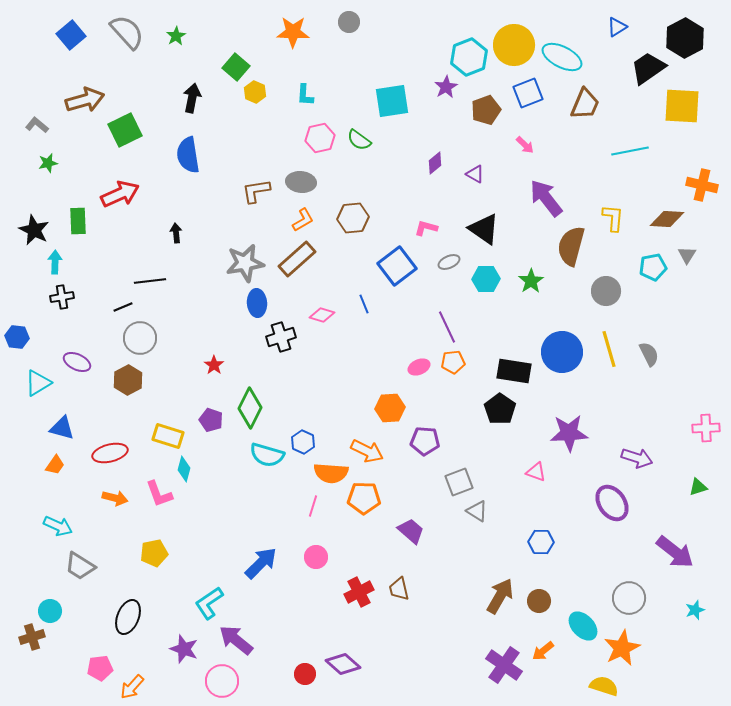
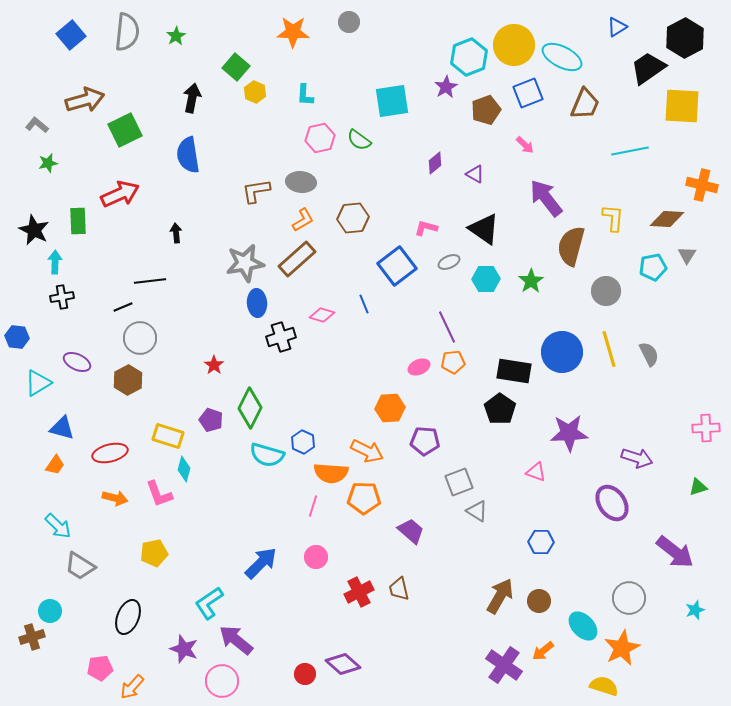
gray semicircle at (127, 32): rotated 48 degrees clockwise
cyan arrow at (58, 526): rotated 20 degrees clockwise
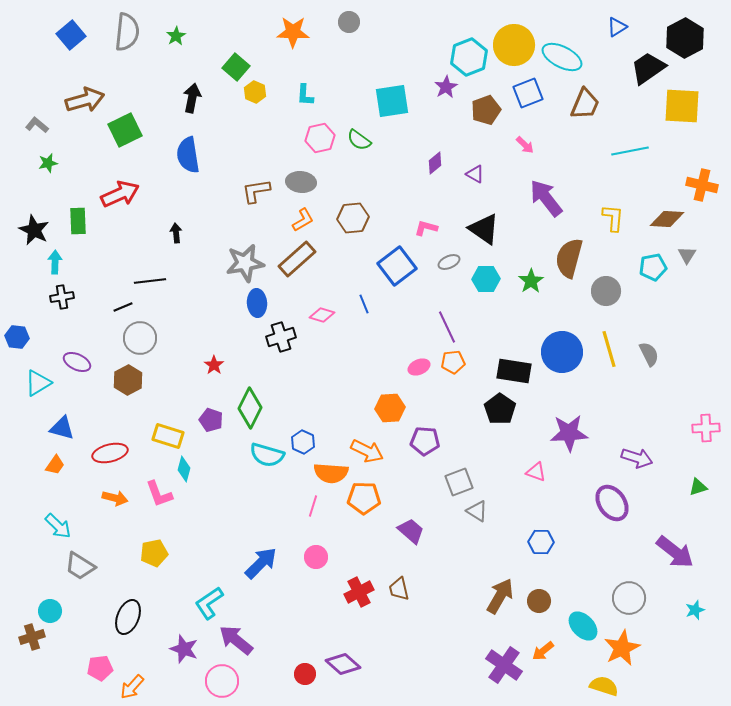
brown semicircle at (571, 246): moved 2 px left, 12 px down
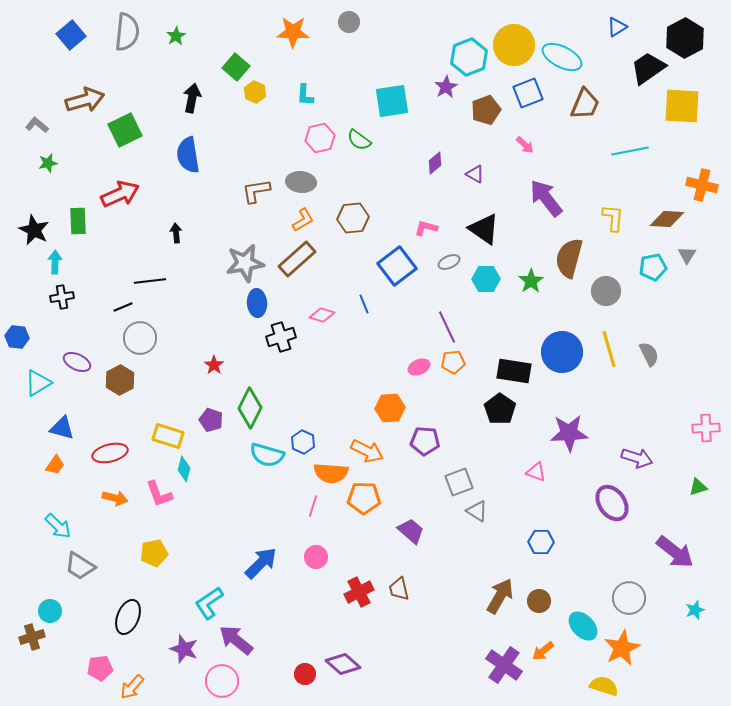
brown hexagon at (128, 380): moved 8 px left
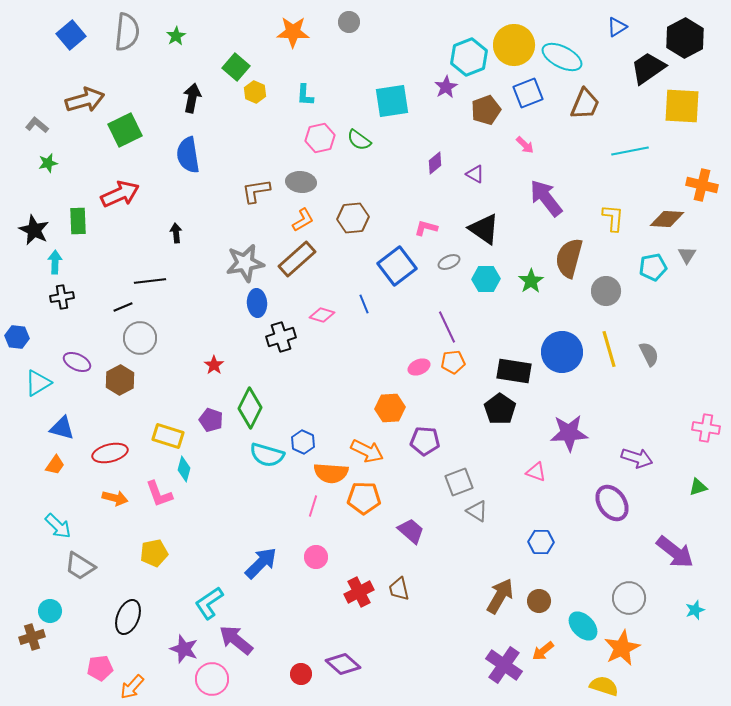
pink cross at (706, 428): rotated 12 degrees clockwise
red circle at (305, 674): moved 4 px left
pink circle at (222, 681): moved 10 px left, 2 px up
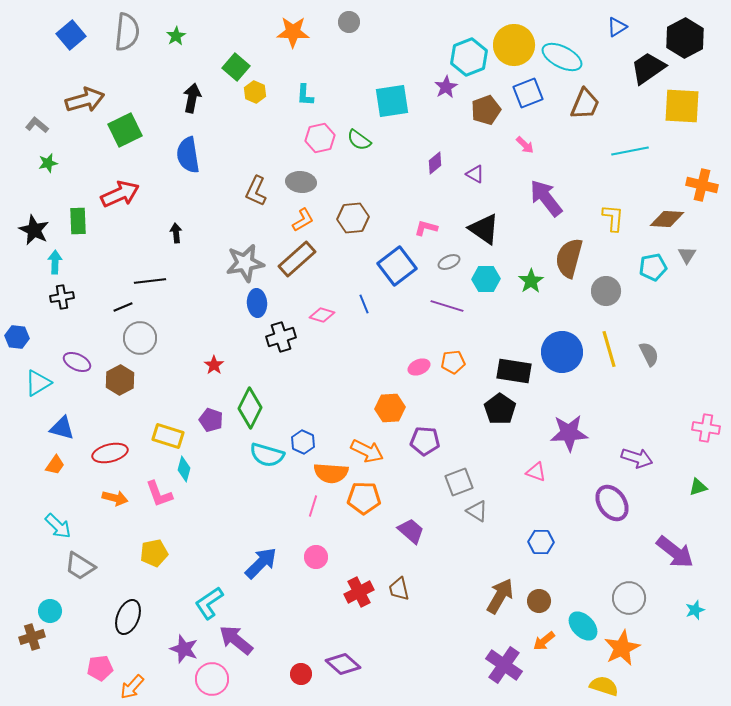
brown L-shape at (256, 191): rotated 56 degrees counterclockwise
purple line at (447, 327): moved 21 px up; rotated 48 degrees counterclockwise
orange arrow at (543, 651): moved 1 px right, 10 px up
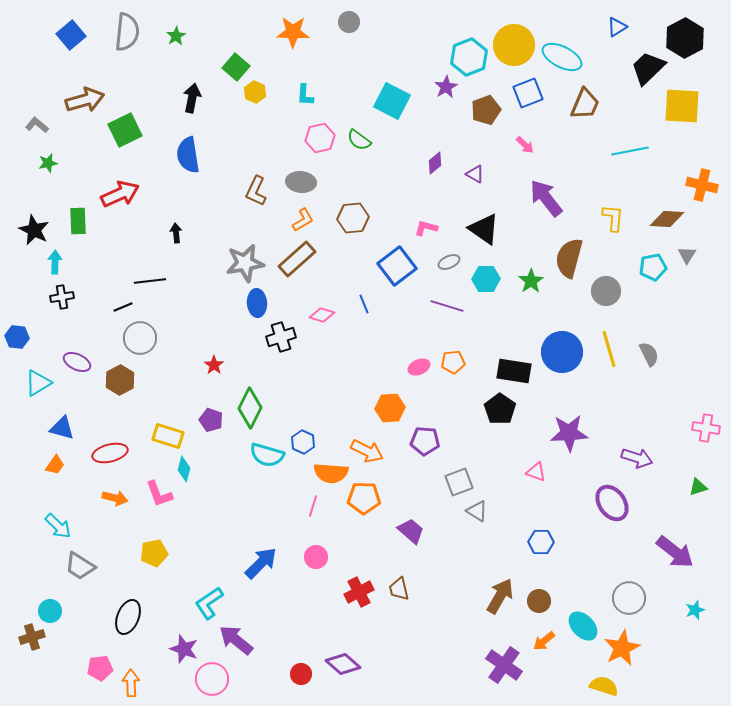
black trapezoid at (648, 68): rotated 9 degrees counterclockwise
cyan square at (392, 101): rotated 36 degrees clockwise
orange arrow at (132, 687): moved 1 px left, 4 px up; rotated 136 degrees clockwise
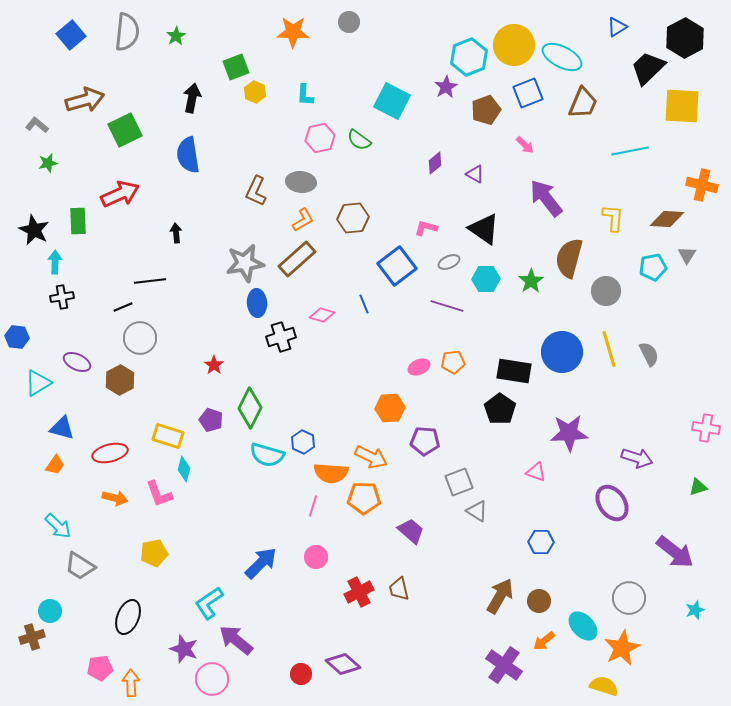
green square at (236, 67): rotated 28 degrees clockwise
brown trapezoid at (585, 104): moved 2 px left, 1 px up
orange arrow at (367, 451): moved 4 px right, 6 px down
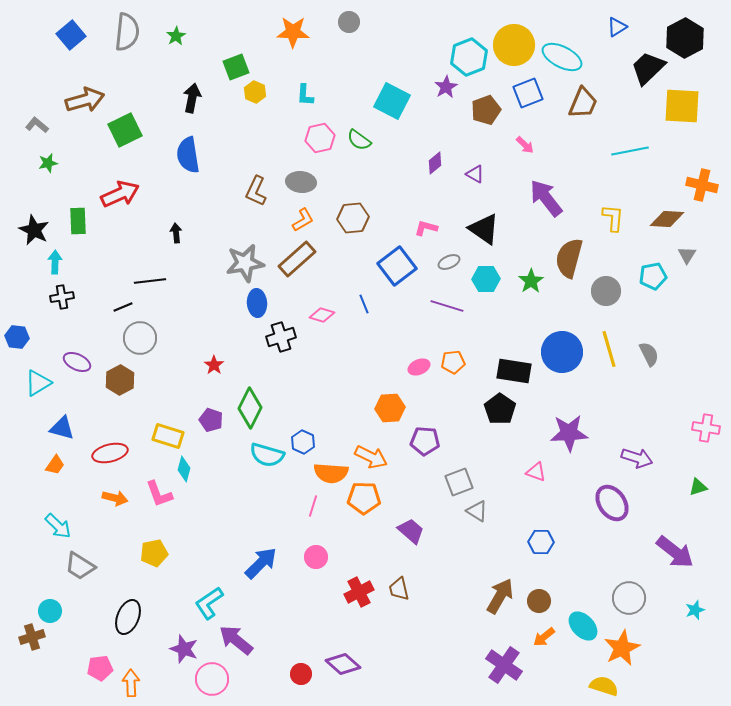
cyan pentagon at (653, 267): moved 9 px down
orange arrow at (544, 641): moved 4 px up
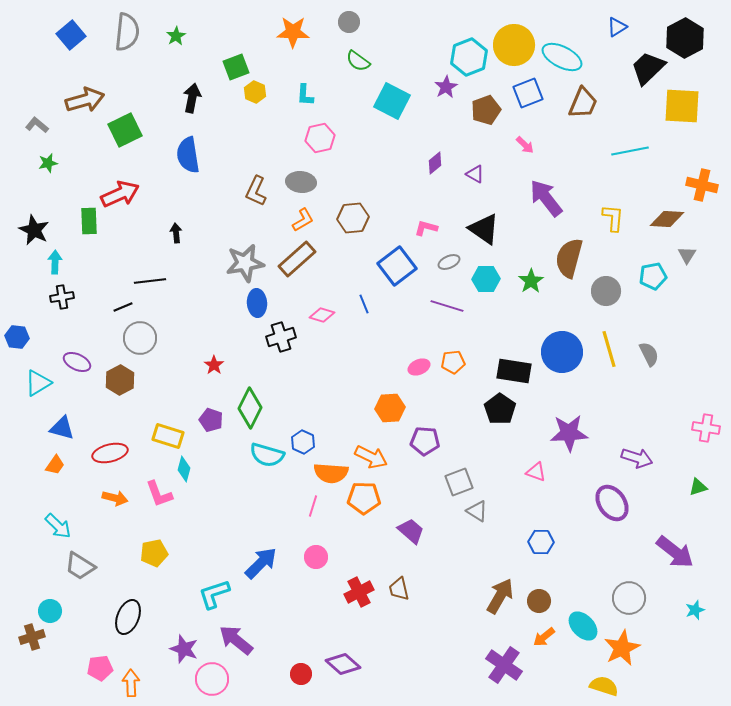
green semicircle at (359, 140): moved 1 px left, 79 px up
green rectangle at (78, 221): moved 11 px right
cyan L-shape at (209, 603): moved 5 px right, 9 px up; rotated 16 degrees clockwise
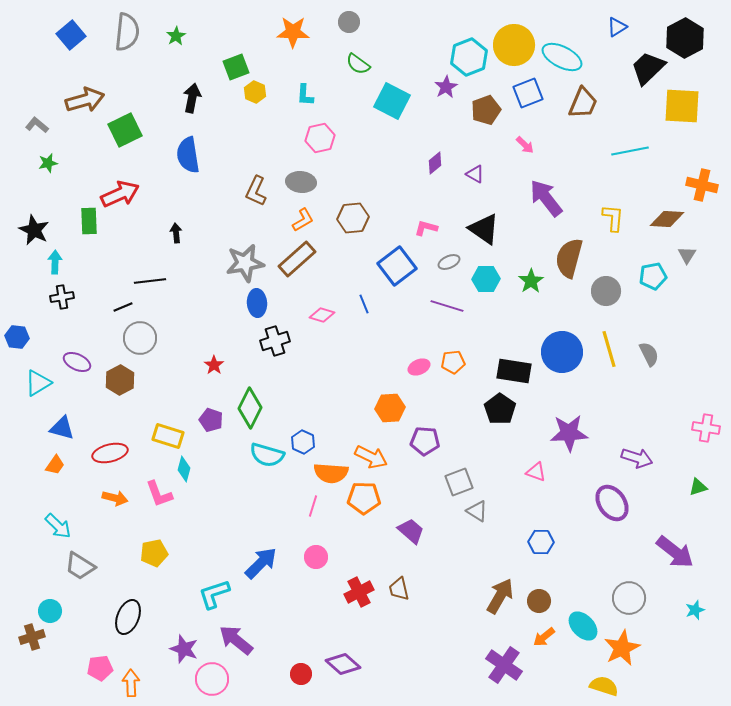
green semicircle at (358, 61): moved 3 px down
black cross at (281, 337): moved 6 px left, 4 px down
